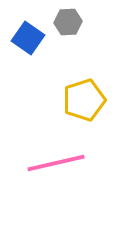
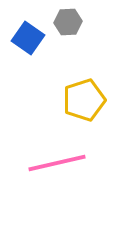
pink line: moved 1 px right
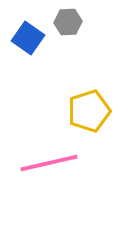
yellow pentagon: moved 5 px right, 11 px down
pink line: moved 8 px left
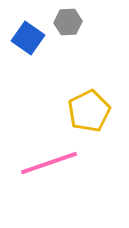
yellow pentagon: rotated 9 degrees counterclockwise
pink line: rotated 6 degrees counterclockwise
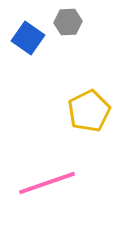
pink line: moved 2 px left, 20 px down
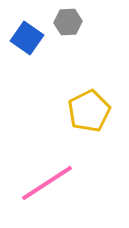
blue square: moved 1 px left
pink line: rotated 14 degrees counterclockwise
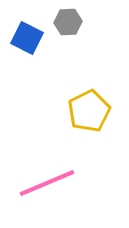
blue square: rotated 8 degrees counterclockwise
pink line: rotated 10 degrees clockwise
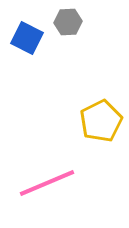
yellow pentagon: moved 12 px right, 10 px down
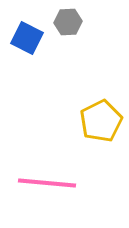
pink line: rotated 28 degrees clockwise
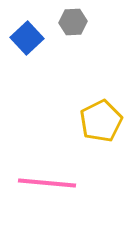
gray hexagon: moved 5 px right
blue square: rotated 20 degrees clockwise
